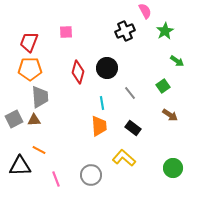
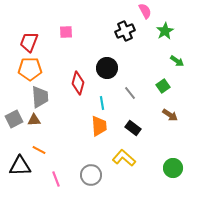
red diamond: moved 11 px down
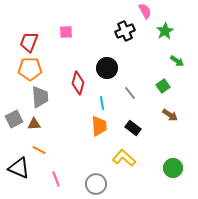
brown triangle: moved 4 px down
black triangle: moved 1 px left, 2 px down; rotated 25 degrees clockwise
gray circle: moved 5 px right, 9 px down
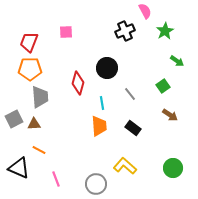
gray line: moved 1 px down
yellow L-shape: moved 1 px right, 8 px down
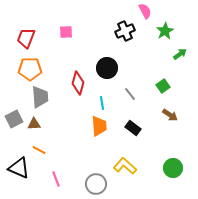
red trapezoid: moved 3 px left, 4 px up
green arrow: moved 3 px right, 7 px up; rotated 72 degrees counterclockwise
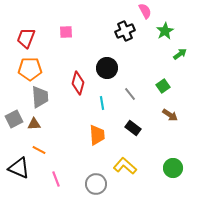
orange trapezoid: moved 2 px left, 9 px down
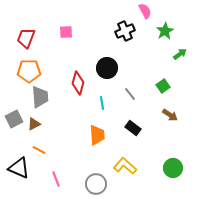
orange pentagon: moved 1 px left, 2 px down
brown triangle: rotated 24 degrees counterclockwise
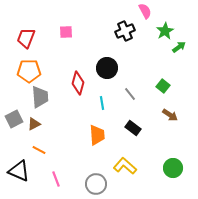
green arrow: moved 1 px left, 7 px up
green square: rotated 16 degrees counterclockwise
black triangle: moved 3 px down
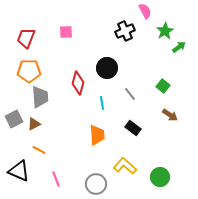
green circle: moved 13 px left, 9 px down
